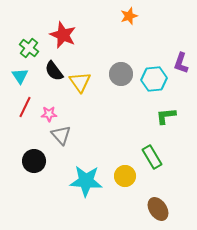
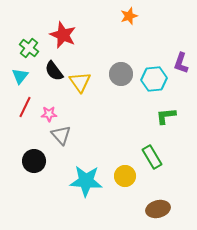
cyan triangle: rotated 12 degrees clockwise
brown ellipse: rotated 70 degrees counterclockwise
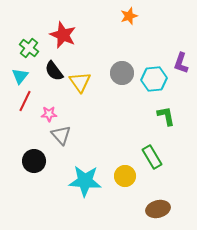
gray circle: moved 1 px right, 1 px up
red line: moved 6 px up
green L-shape: rotated 85 degrees clockwise
cyan star: moved 1 px left
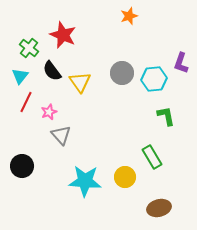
black semicircle: moved 2 px left
red line: moved 1 px right, 1 px down
pink star: moved 2 px up; rotated 21 degrees counterclockwise
black circle: moved 12 px left, 5 px down
yellow circle: moved 1 px down
brown ellipse: moved 1 px right, 1 px up
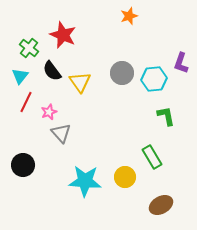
gray triangle: moved 2 px up
black circle: moved 1 px right, 1 px up
brown ellipse: moved 2 px right, 3 px up; rotated 15 degrees counterclockwise
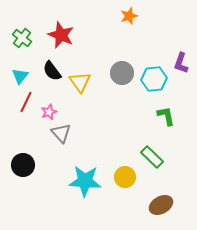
red star: moved 2 px left
green cross: moved 7 px left, 10 px up
green rectangle: rotated 15 degrees counterclockwise
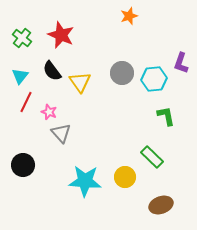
pink star: rotated 28 degrees counterclockwise
brown ellipse: rotated 10 degrees clockwise
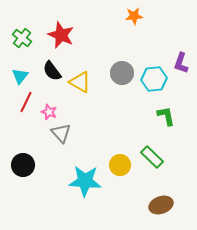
orange star: moved 5 px right; rotated 12 degrees clockwise
yellow triangle: rotated 25 degrees counterclockwise
yellow circle: moved 5 px left, 12 px up
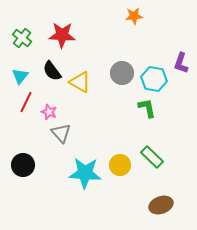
red star: moved 1 px right; rotated 20 degrees counterclockwise
cyan hexagon: rotated 15 degrees clockwise
green L-shape: moved 19 px left, 8 px up
cyan star: moved 8 px up
